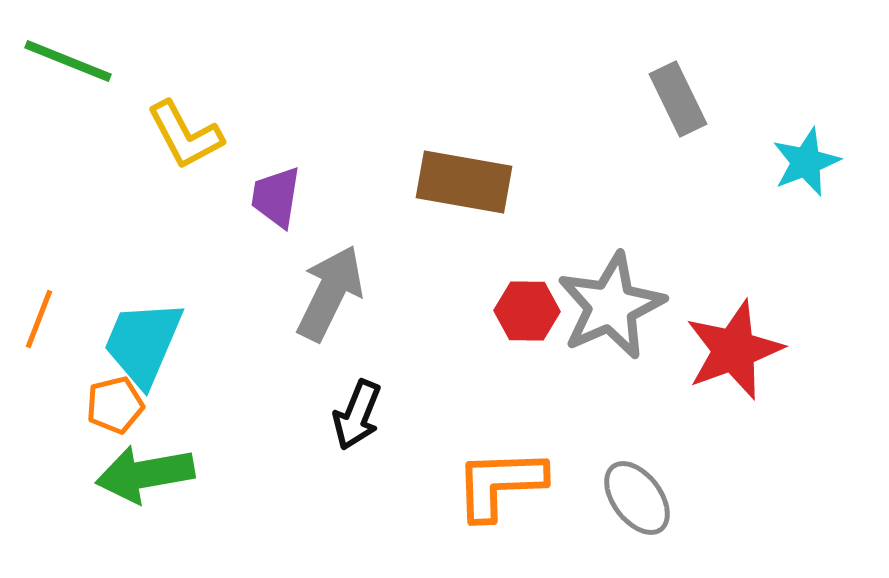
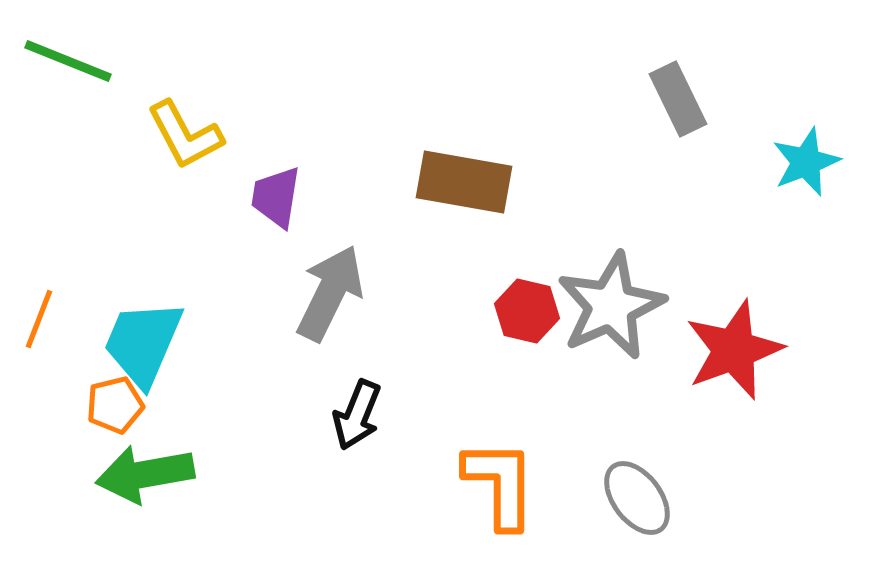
red hexagon: rotated 12 degrees clockwise
orange L-shape: rotated 92 degrees clockwise
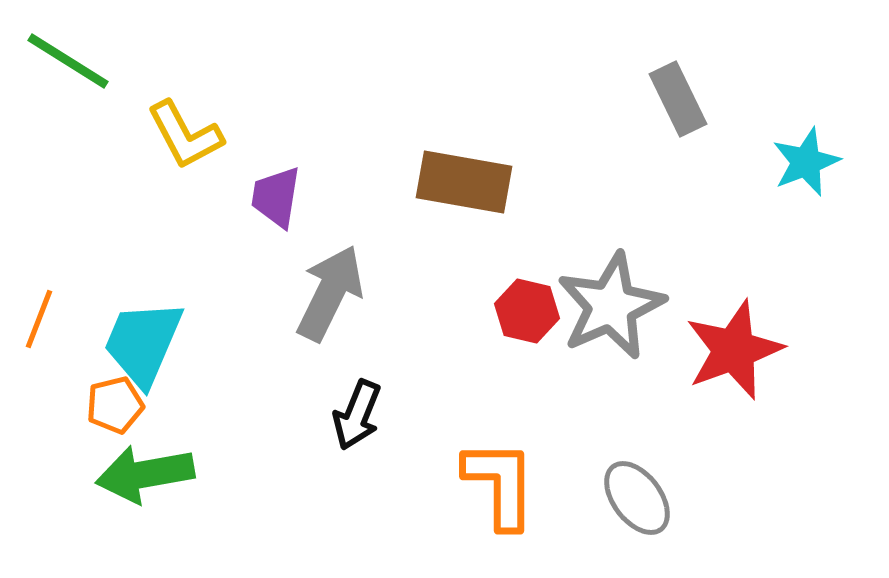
green line: rotated 10 degrees clockwise
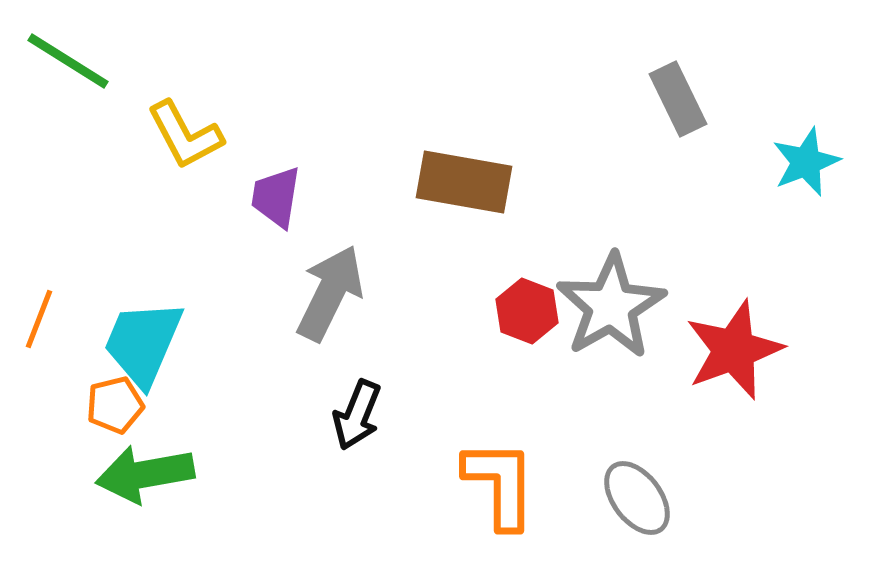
gray star: rotated 6 degrees counterclockwise
red hexagon: rotated 8 degrees clockwise
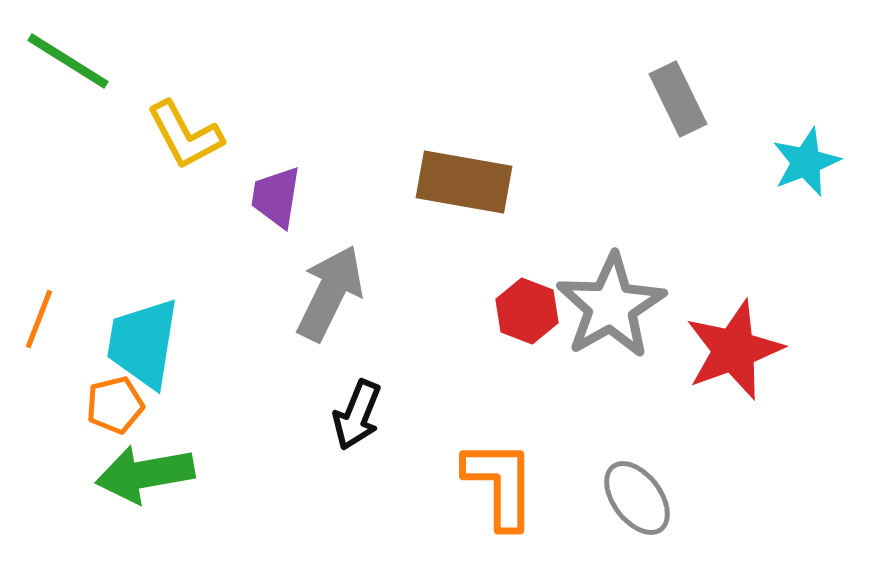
cyan trapezoid: rotated 14 degrees counterclockwise
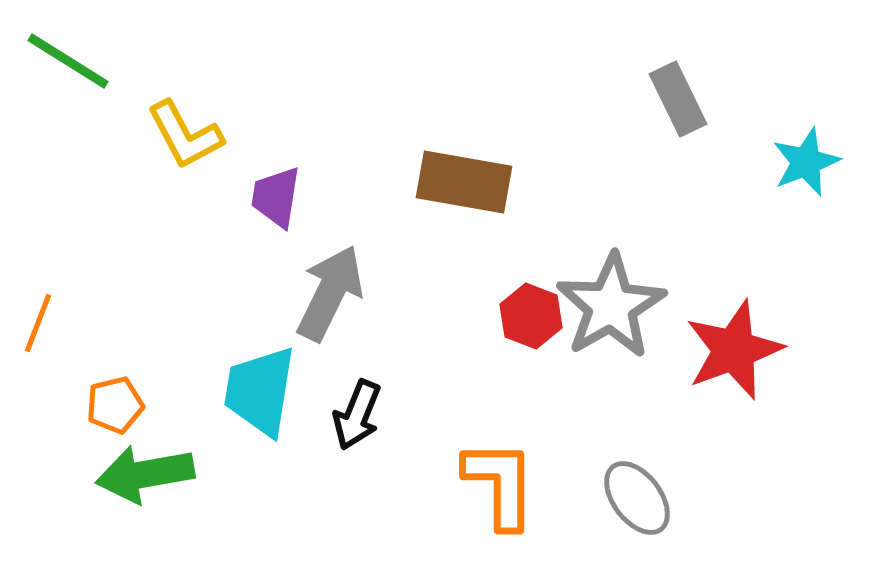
red hexagon: moved 4 px right, 5 px down
orange line: moved 1 px left, 4 px down
cyan trapezoid: moved 117 px right, 48 px down
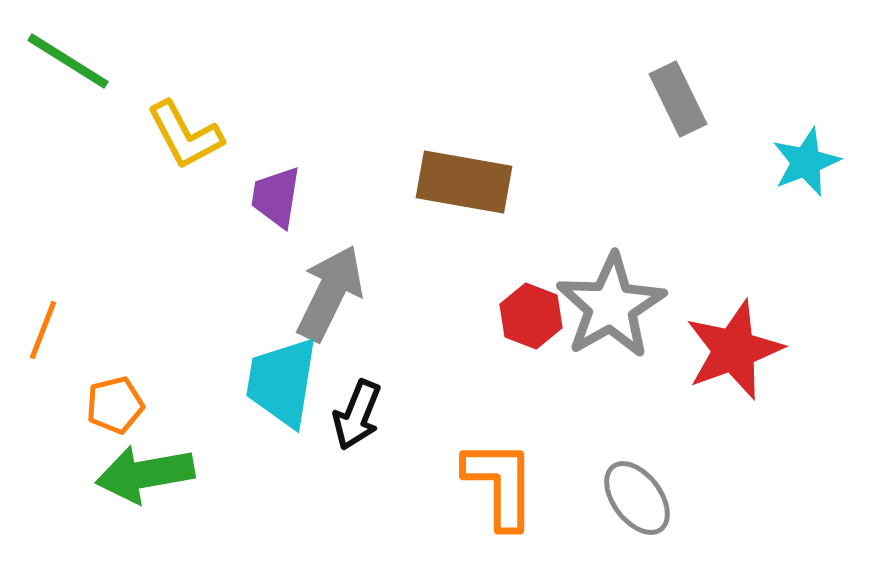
orange line: moved 5 px right, 7 px down
cyan trapezoid: moved 22 px right, 9 px up
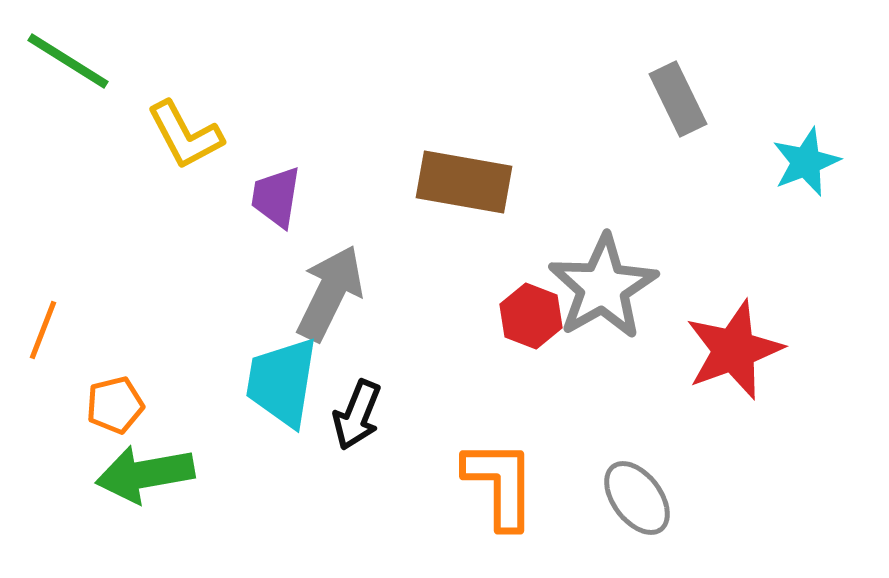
gray star: moved 8 px left, 19 px up
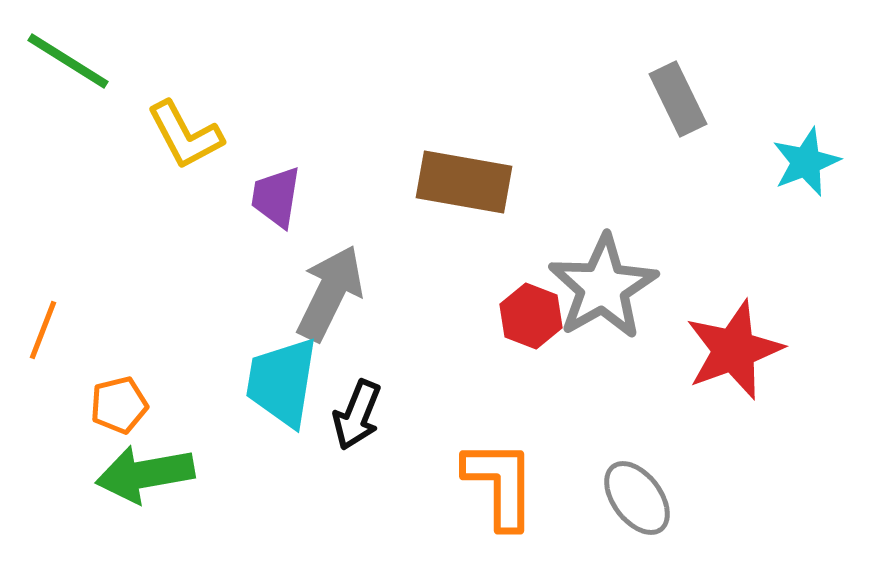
orange pentagon: moved 4 px right
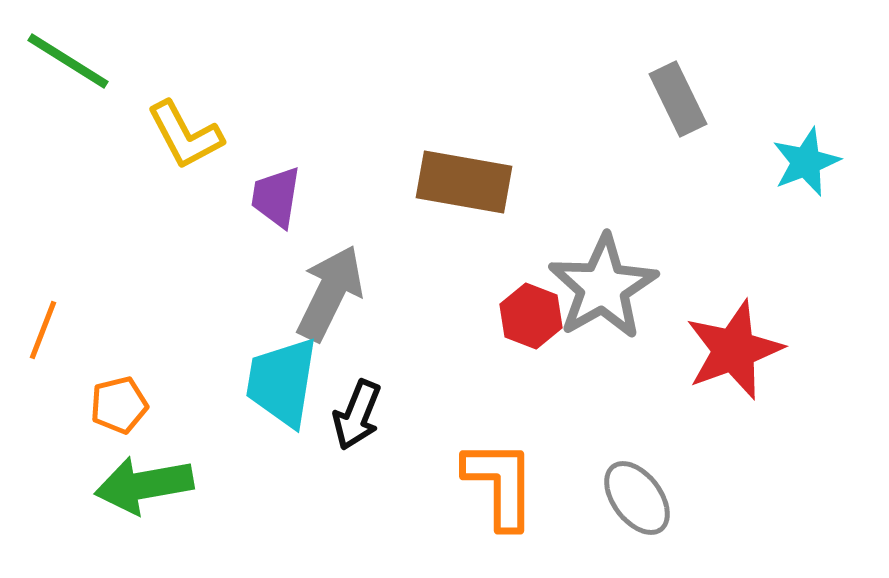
green arrow: moved 1 px left, 11 px down
